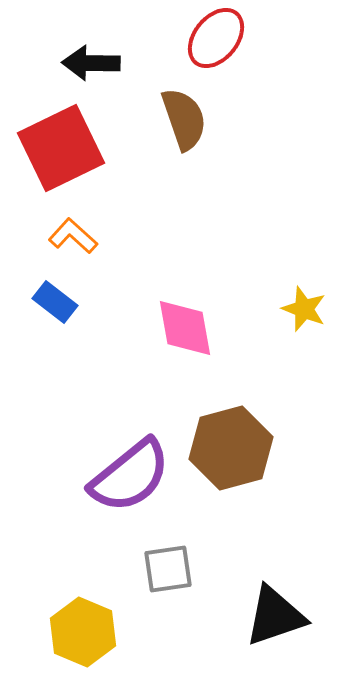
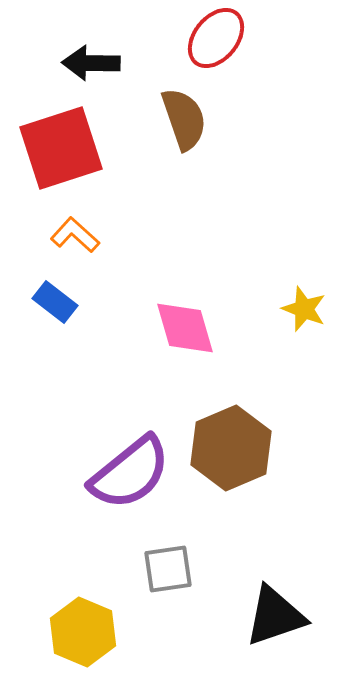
red square: rotated 8 degrees clockwise
orange L-shape: moved 2 px right, 1 px up
pink diamond: rotated 6 degrees counterclockwise
brown hexagon: rotated 8 degrees counterclockwise
purple semicircle: moved 3 px up
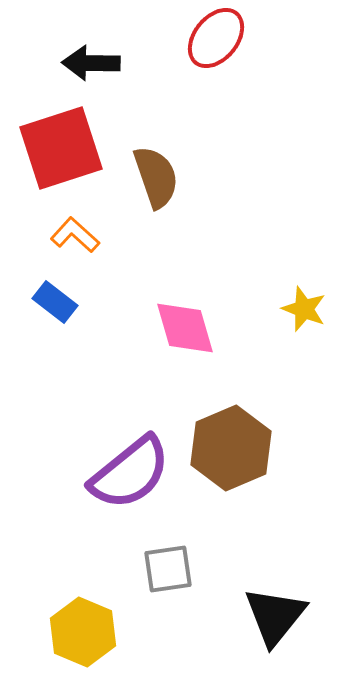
brown semicircle: moved 28 px left, 58 px down
black triangle: rotated 32 degrees counterclockwise
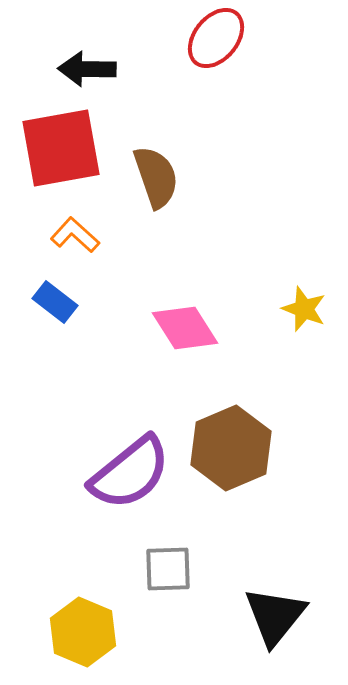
black arrow: moved 4 px left, 6 px down
red square: rotated 8 degrees clockwise
pink diamond: rotated 16 degrees counterclockwise
gray square: rotated 6 degrees clockwise
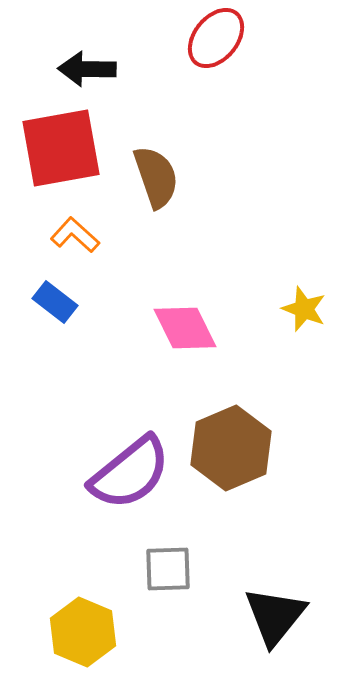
pink diamond: rotated 6 degrees clockwise
